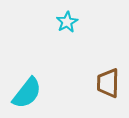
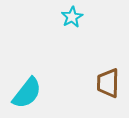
cyan star: moved 5 px right, 5 px up
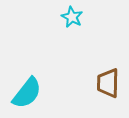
cyan star: rotated 15 degrees counterclockwise
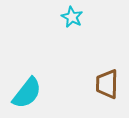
brown trapezoid: moved 1 px left, 1 px down
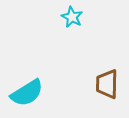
cyan semicircle: rotated 20 degrees clockwise
